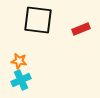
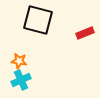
black square: rotated 8 degrees clockwise
red rectangle: moved 4 px right, 4 px down
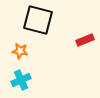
red rectangle: moved 7 px down
orange star: moved 1 px right, 10 px up
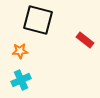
red rectangle: rotated 60 degrees clockwise
orange star: rotated 14 degrees counterclockwise
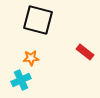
red rectangle: moved 12 px down
orange star: moved 11 px right, 7 px down
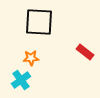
black square: moved 1 px right, 2 px down; rotated 12 degrees counterclockwise
cyan cross: rotated 12 degrees counterclockwise
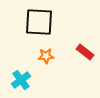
orange star: moved 15 px right, 2 px up
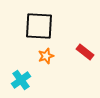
black square: moved 4 px down
orange star: rotated 14 degrees counterclockwise
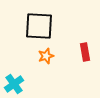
red rectangle: rotated 42 degrees clockwise
cyan cross: moved 7 px left, 4 px down
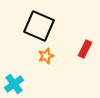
black square: rotated 20 degrees clockwise
red rectangle: moved 3 px up; rotated 36 degrees clockwise
